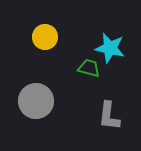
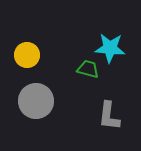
yellow circle: moved 18 px left, 18 px down
cyan star: rotated 8 degrees counterclockwise
green trapezoid: moved 1 px left, 1 px down
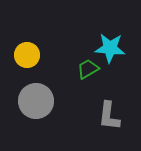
green trapezoid: rotated 45 degrees counterclockwise
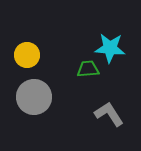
green trapezoid: rotated 25 degrees clockwise
gray circle: moved 2 px left, 4 px up
gray L-shape: moved 2 px up; rotated 140 degrees clockwise
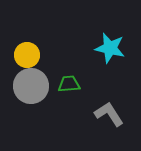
cyan star: rotated 8 degrees clockwise
green trapezoid: moved 19 px left, 15 px down
gray circle: moved 3 px left, 11 px up
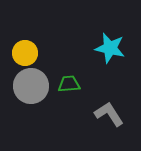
yellow circle: moved 2 px left, 2 px up
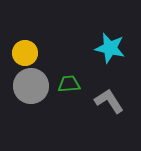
gray L-shape: moved 13 px up
